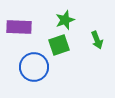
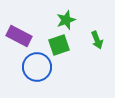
green star: moved 1 px right
purple rectangle: moved 9 px down; rotated 25 degrees clockwise
blue circle: moved 3 px right
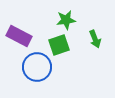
green star: rotated 12 degrees clockwise
green arrow: moved 2 px left, 1 px up
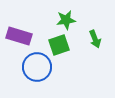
purple rectangle: rotated 10 degrees counterclockwise
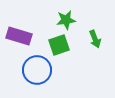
blue circle: moved 3 px down
